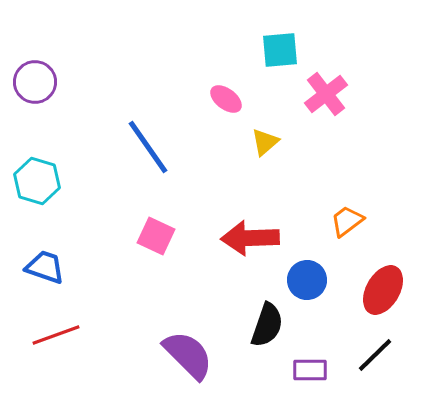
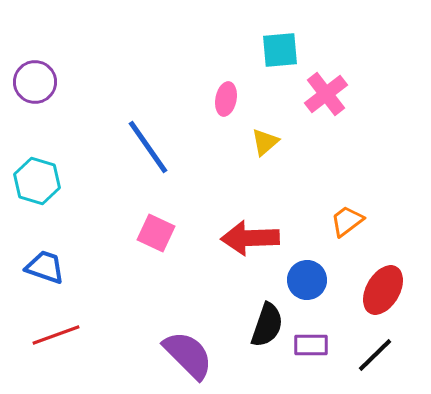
pink ellipse: rotated 64 degrees clockwise
pink square: moved 3 px up
purple rectangle: moved 1 px right, 25 px up
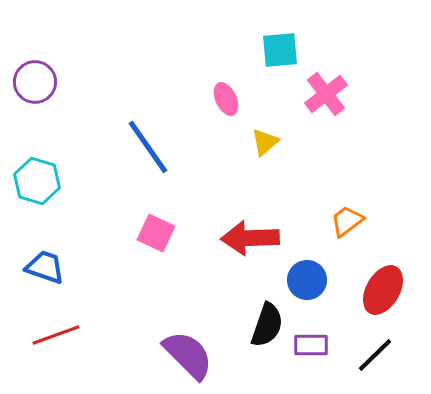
pink ellipse: rotated 36 degrees counterclockwise
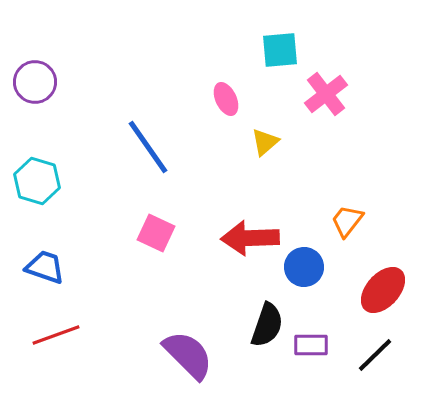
orange trapezoid: rotated 15 degrees counterclockwise
blue circle: moved 3 px left, 13 px up
red ellipse: rotated 12 degrees clockwise
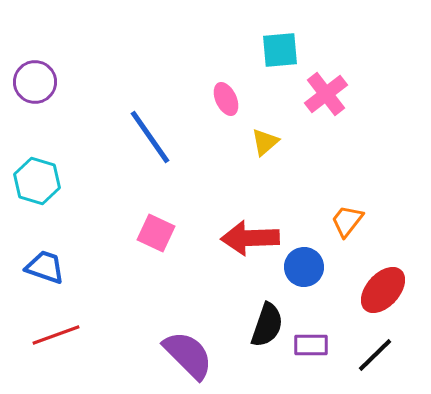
blue line: moved 2 px right, 10 px up
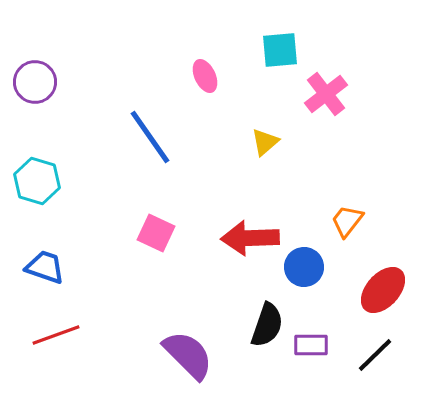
pink ellipse: moved 21 px left, 23 px up
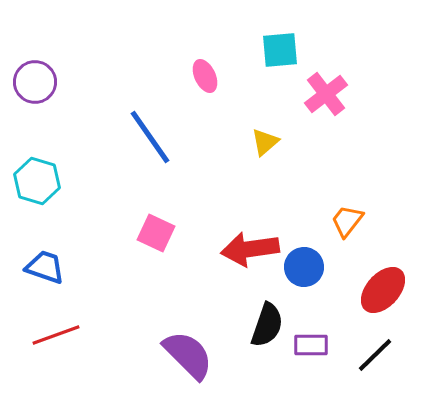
red arrow: moved 11 px down; rotated 6 degrees counterclockwise
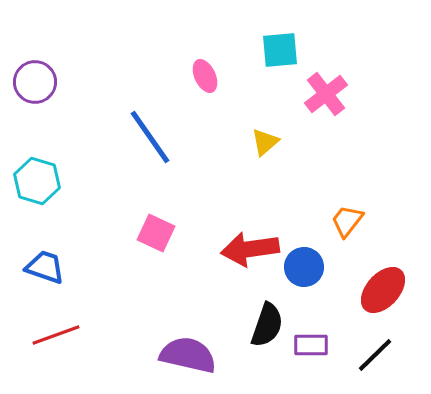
purple semicircle: rotated 32 degrees counterclockwise
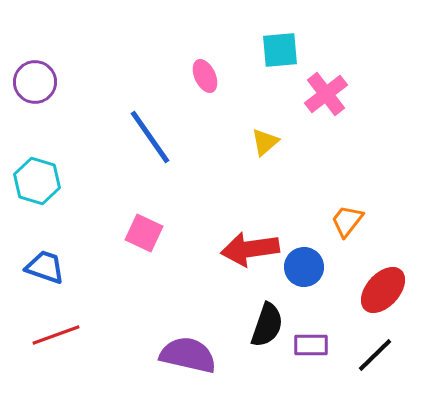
pink square: moved 12 px left
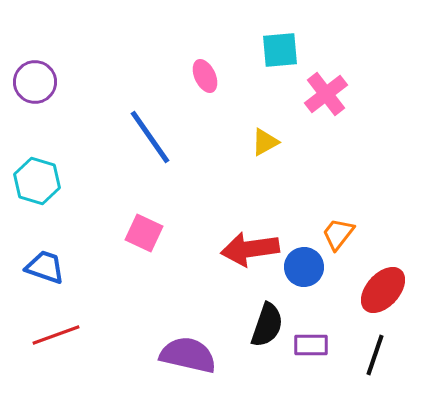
yellow triangle: rotated 12 degrees clockwise
orange trapezoid: moved 9 px left, 13 px down
black line: rotated 27 degrees counterclockwise
